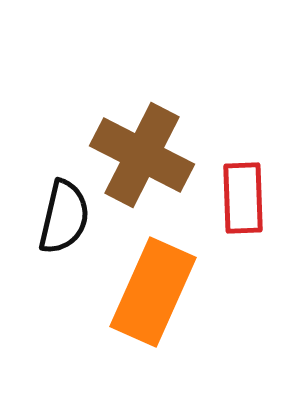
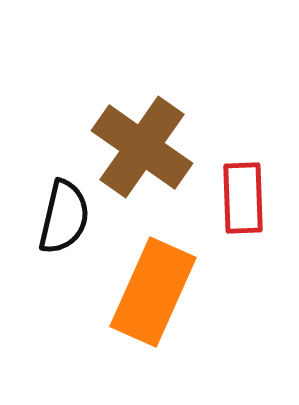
brown cross: moved 8 px up; rotated 8 degrees clockwise
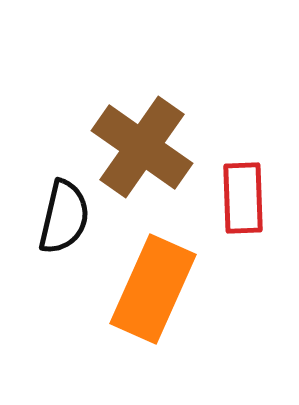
orange rectangle: moved 3 px up
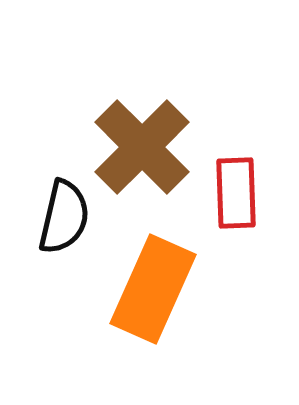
brown cross: rotated 10 degrees clockwise
red rectangle: moved 7 px left, 5 px up
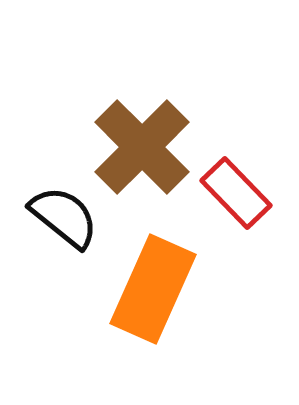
red rectangle: rotated 42 degrees counterclockwise
black semicircle: rotated 64 degrees counterclockwise
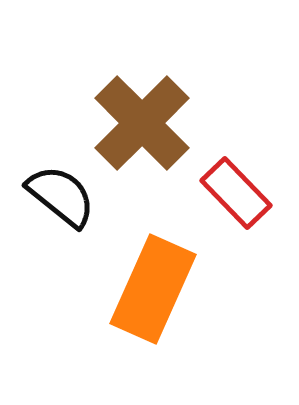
brown cross: moved 24 px up
black semicircle: moved 3 px left, 21 px up
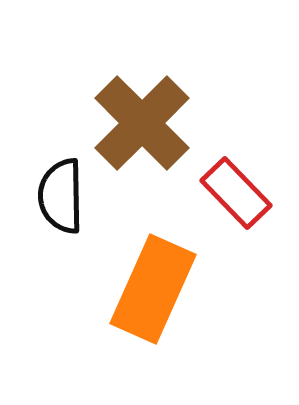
black semicircle: rotated 130 degrees counterclockwise
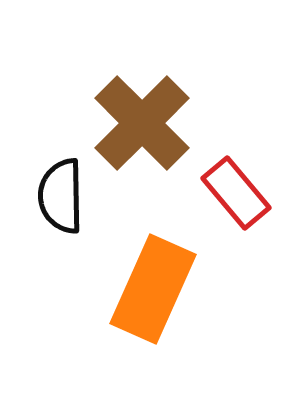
red rectangle: rotated 4 degrees clockwise
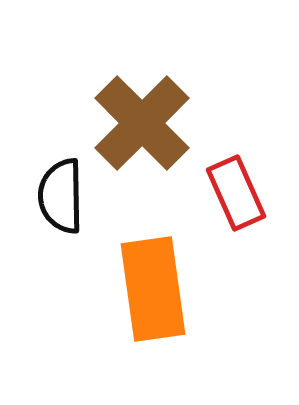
red rectangle: rotated 16 degrees clockwise
orange rectangle: rotated 32 degrees counterclockwise
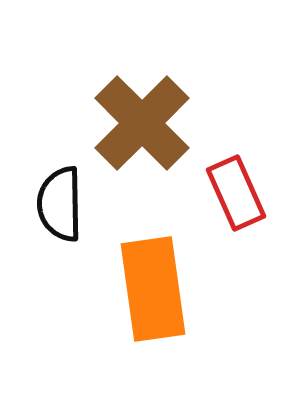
black semicircle: moved 1 px left, 8 px down
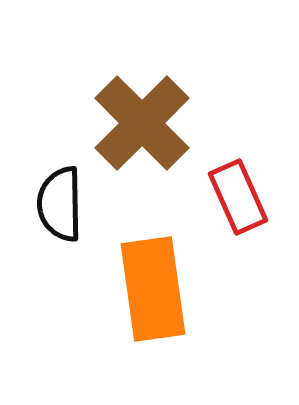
red rectangle: moved 2 px right, 4 px down
